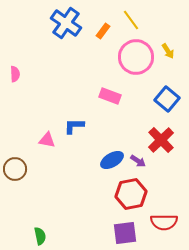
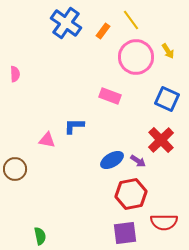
blue square: rotated 15 degrees counterclockwise
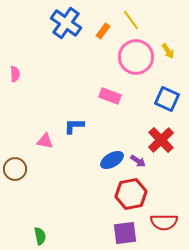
pink triangle: moved 2 px left, 1 px down
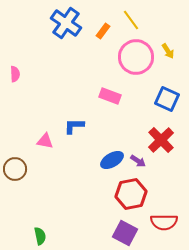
purple square: rotated 35 degrees clockwise
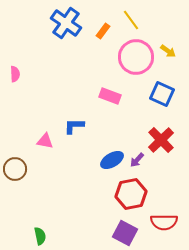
yellow arrow: rotated 21 degrees counterclockwise
blue square: moved 5 px left, 5 px up
purple arrow: moved 1 px left, 1 px up; rotated 98 degrees clockwise
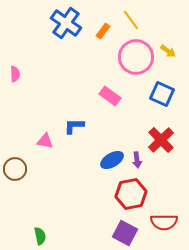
pink rectangle: rotated 15 degrees clockwise
purple arrow: rotated 49 degrees counterclockwise
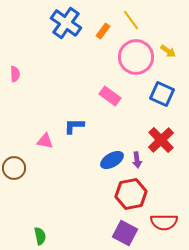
brown circle: moved 1 px left, 1 px up
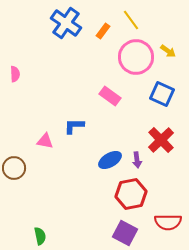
blue ellipse: moved 2 px left
red semicircle: moved 4 px right
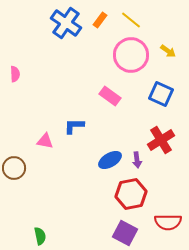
yellow line: rotated 15 degrees counterclockwise
orange rectangle: moved 3 px left, 11 px up
pink circle: moved 5 px left, 2 px up
blue square: moved 1 px left
red cross: rotated 12 degrees clockwise
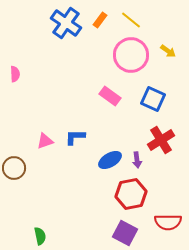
blue square: moved 8 px left, 5 px down
blue L-shape: moved 1 px right, 11 px down
pink triangle: rotated 30 degrees counterclockwise
